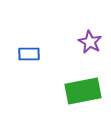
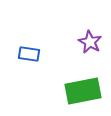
blue rectangle: rotated 10 degrees clockwise
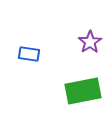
purple star: rotated 10 degrees clockwise
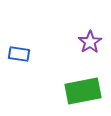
blue rectangle: moved 10 px left
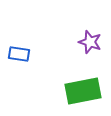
purple star: rotated 20 degrees counterclockwise
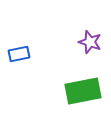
blue rectangle: rotated 20 degrees counterclockwise
